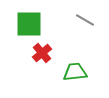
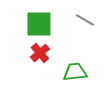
green square: moved 10 px right
red cross: moved 2 px left
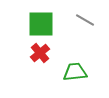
green square: moved 2 px right
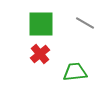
gray line: moved 3 px down
red cross: moved 1 px down
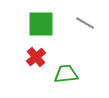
red cross: moved 4 px left, 3 px down
green trapezoid: moved 9 px left, 2 px down
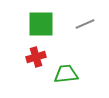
gray line: moved 1 px down; rotated 54 degrees counterclockwise
red cross: rotated 24 degrees clockwise
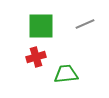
green square: moved 2 px down
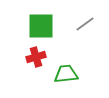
gray line: rotated 12 degrees counterclockwise
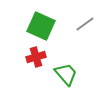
green square: rotated 24 degrees clockwise
green trapezoid: rotated 55 degrees clockwise
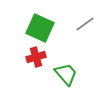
green square: moved 1 px left, 2 px down
